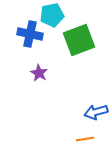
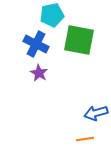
blue cross: moved 6 px right, 10 px down; rotated 15 degrees clockwise
green square: rotated 32 degrees clockwise
blue arrow: moved 1 px down
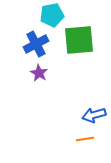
green square: rotated 16 degrees counterclockwise
blue cross: rotated 35 degrees clockwise
blue arrow: moved 2 px left, 2 px down
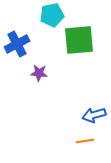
blue cross: moved 19 px left
purple star: rotated 24 degrees counterclockwise
orange line: moved 2 px down
